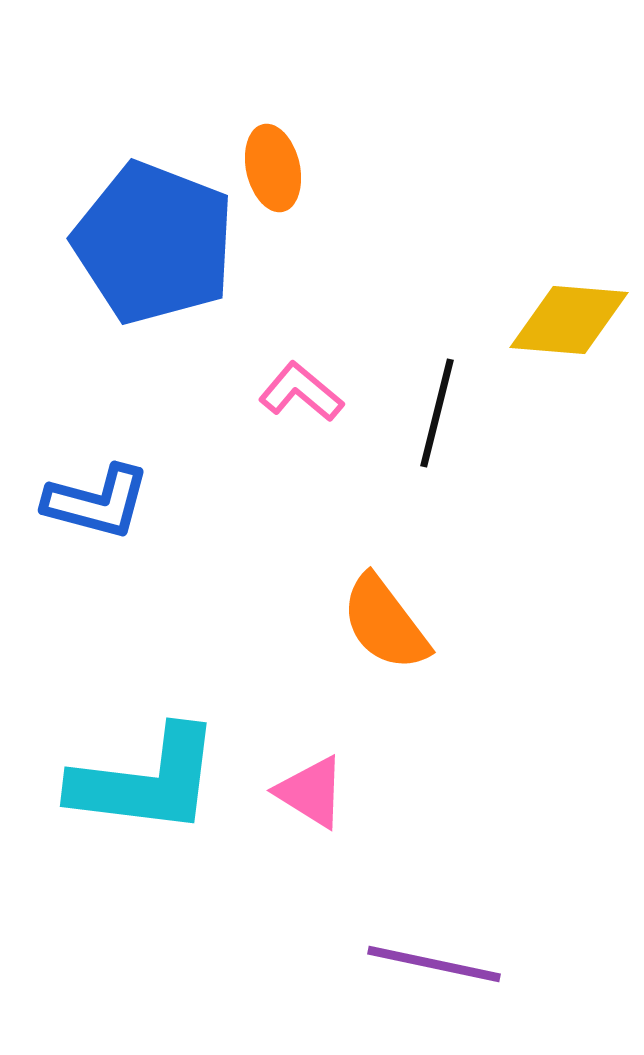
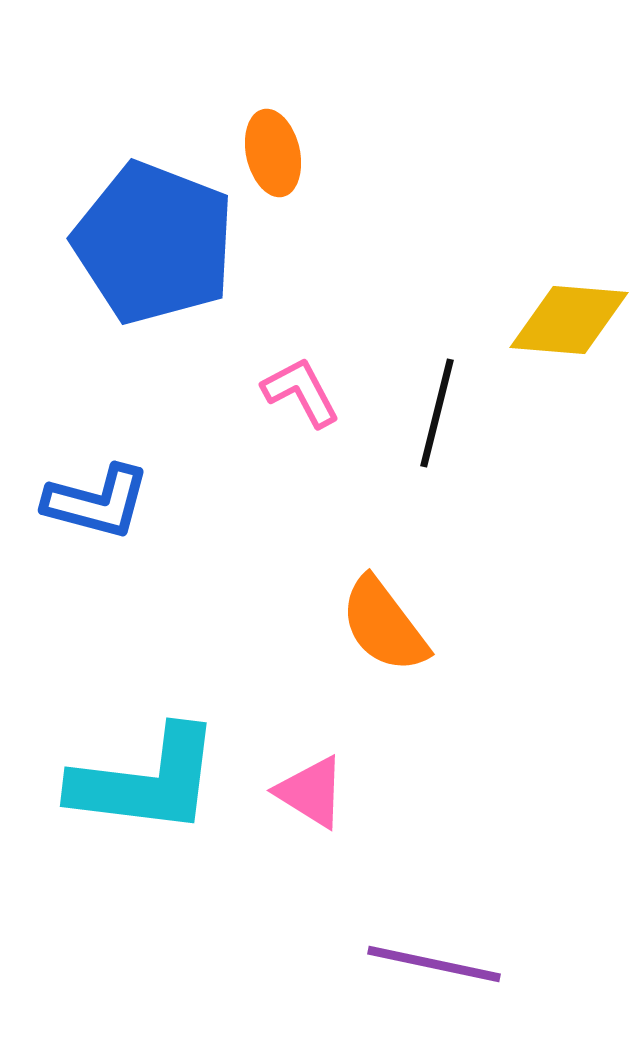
orange ellipse: moved 15 px up
pink L-shape: rotated 22 degrees clockwise
orange semicircle: moved 1 px left, 2 px down
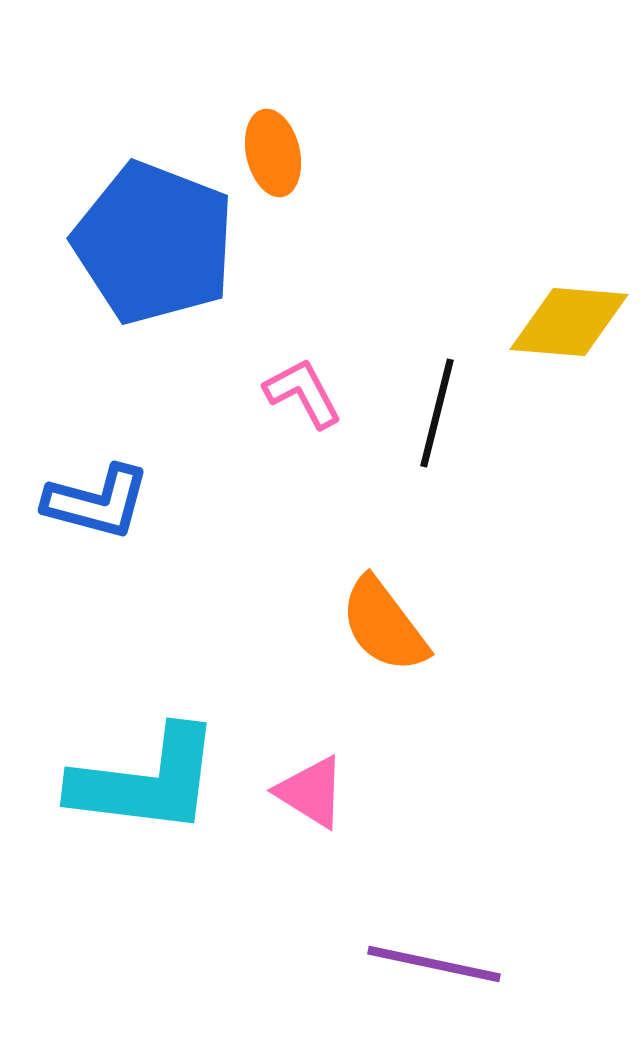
yellow diamond: moved 2 px down
pink L-shape: moved 2 px right, 1 px down
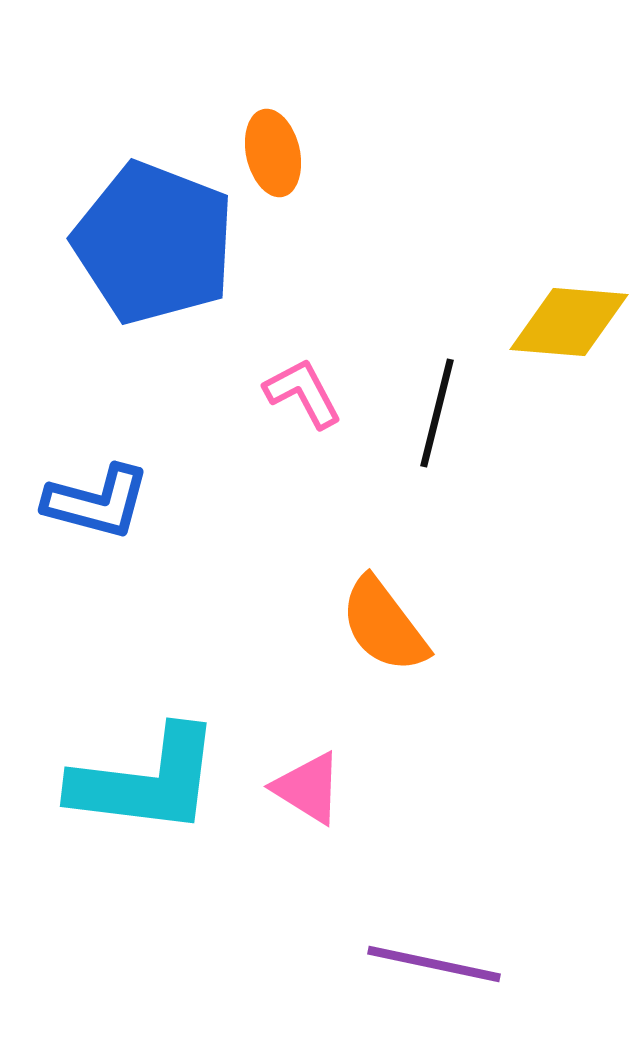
pink triangle: moved 3 px left, 4 px up
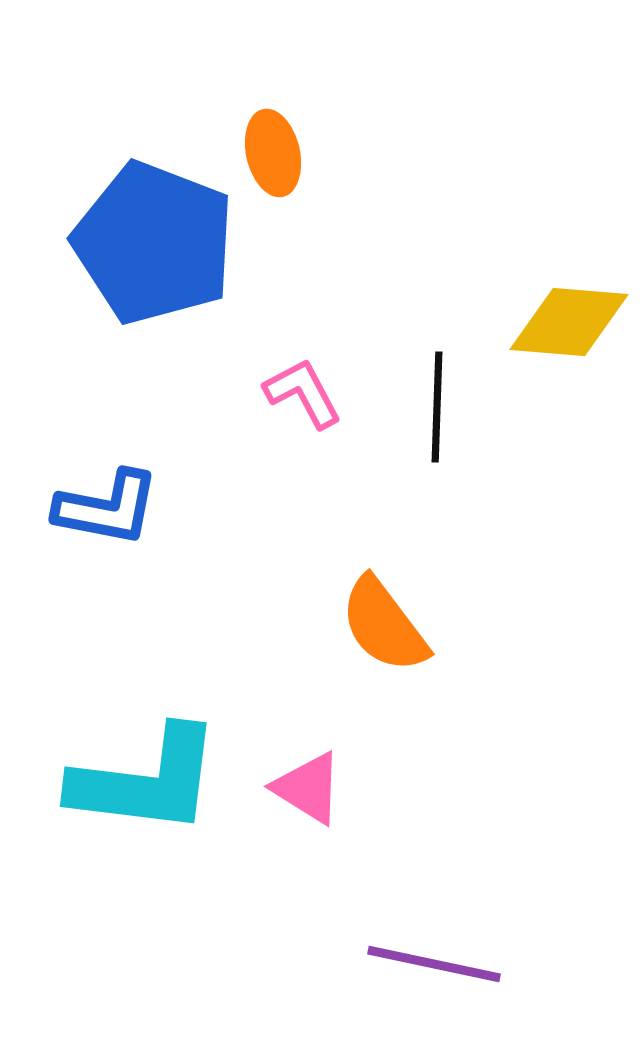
black line: moved 6 px up; rotated 12 degrees counterclockwise
blue L-shape: moved 10 px right, 6 px down; rotated 4 degrees counterclockwise
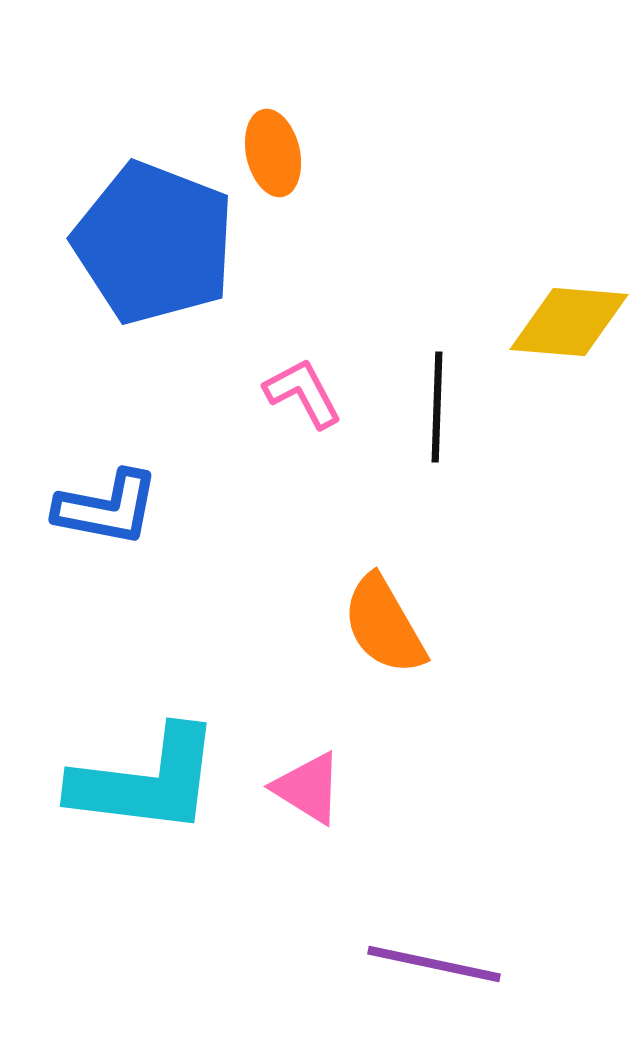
orange semicircle: rotated 7 degrees clockwise
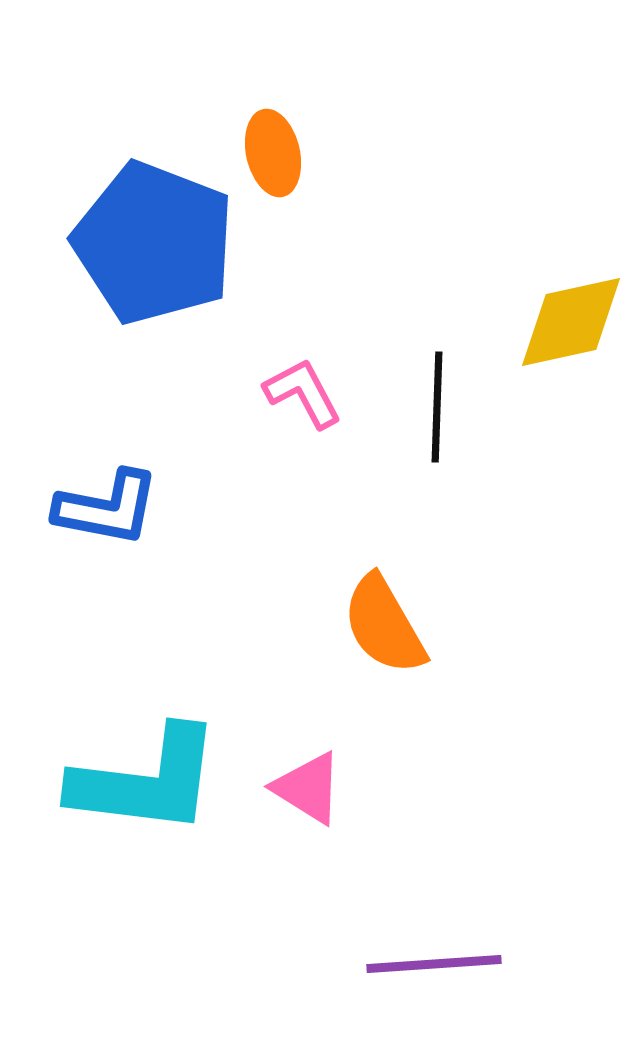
yellow diamond: moved 2 px right; rotated 17 degrees counterclockwise
purple line: rotated 16 degrees counterclockwise
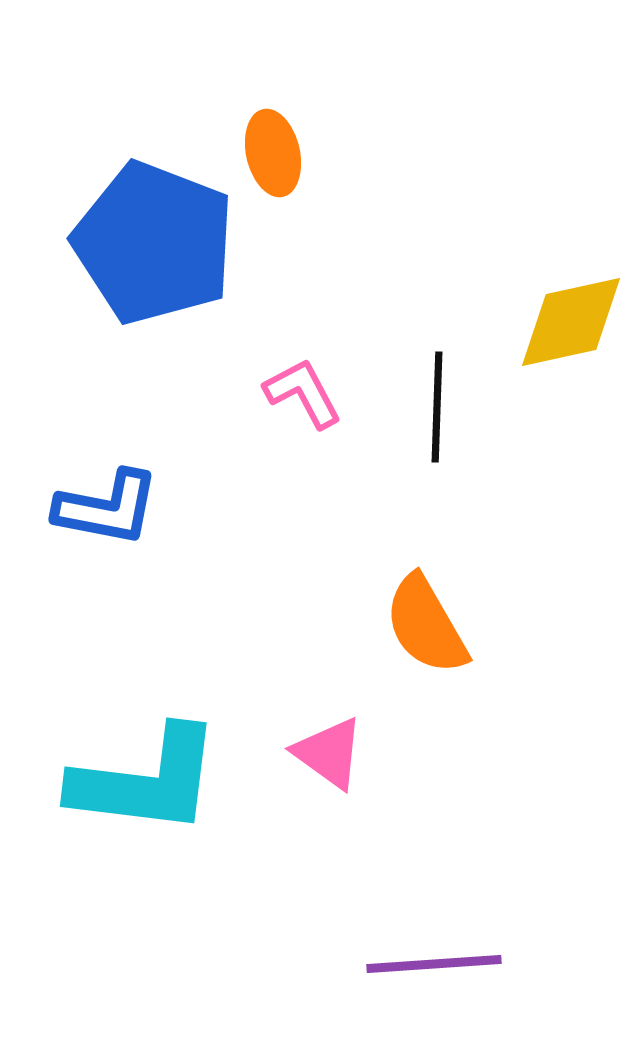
orange semicircle: moved 42 px right
pink triangle: moved 21 px right, 35 px up; rotated 4 degrees clockwise
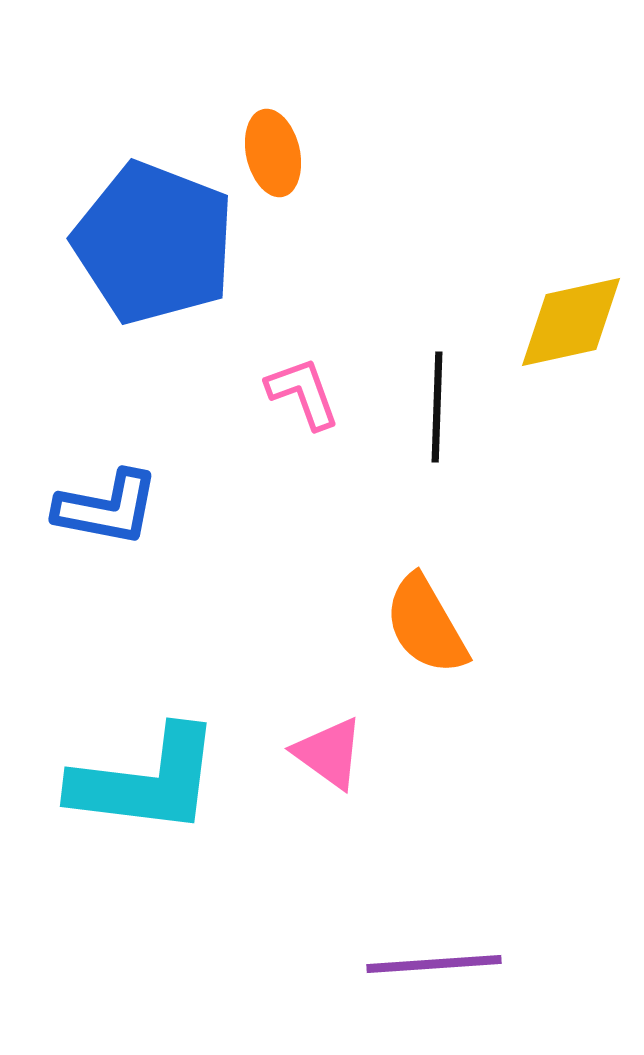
pink L-shape: rotated 8 degrees clockwise
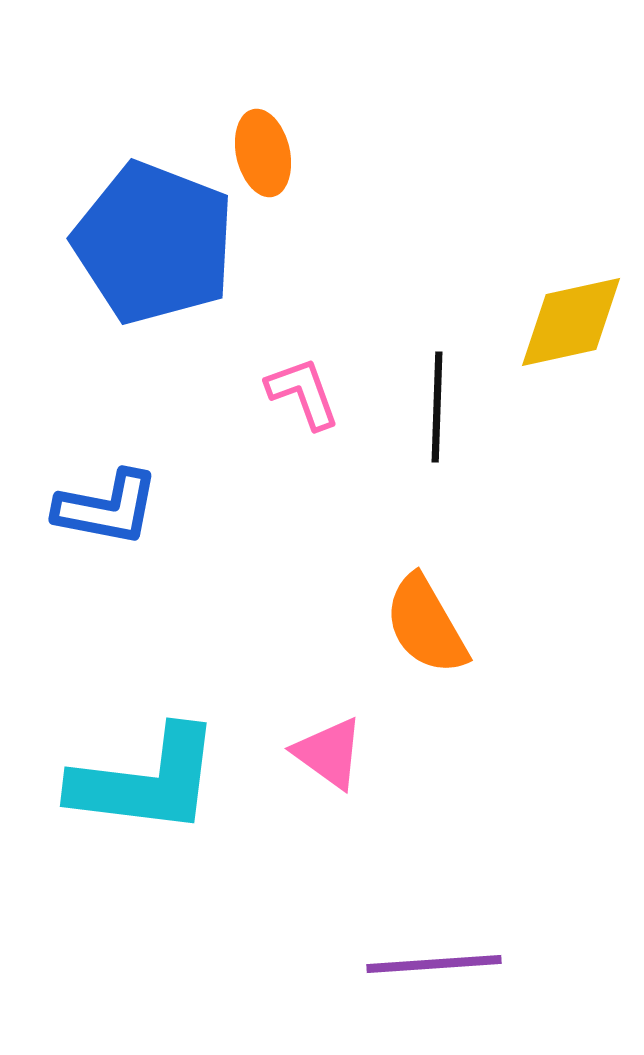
orange ellipse: moved 10 px left
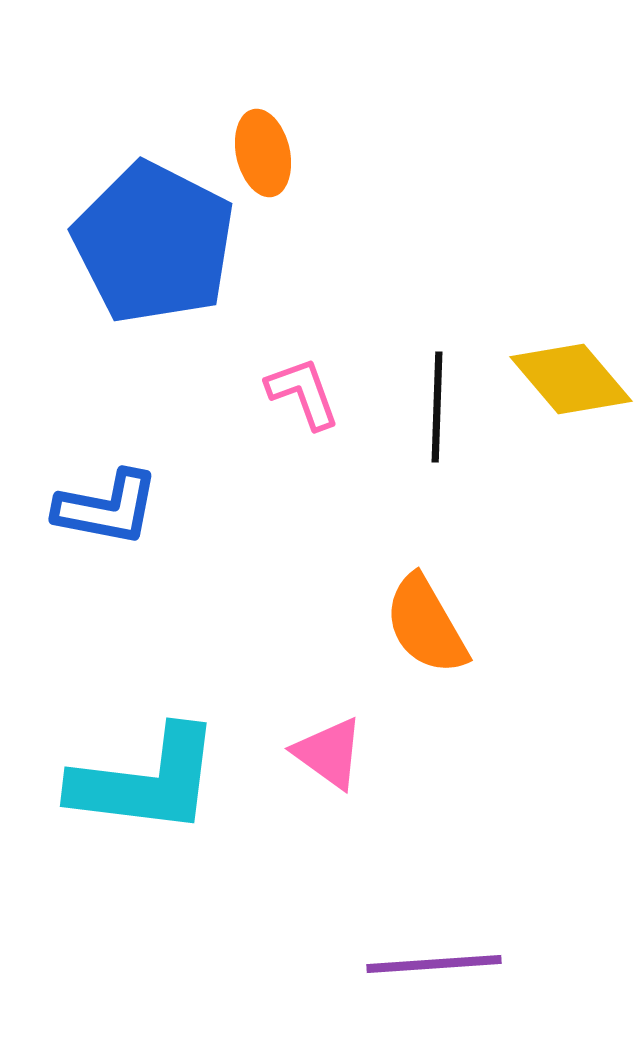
blue pentagon: rotated 6 degrees clockwise
yellow diamond: moved 57 px down; rotated 62 degrees clockwise
